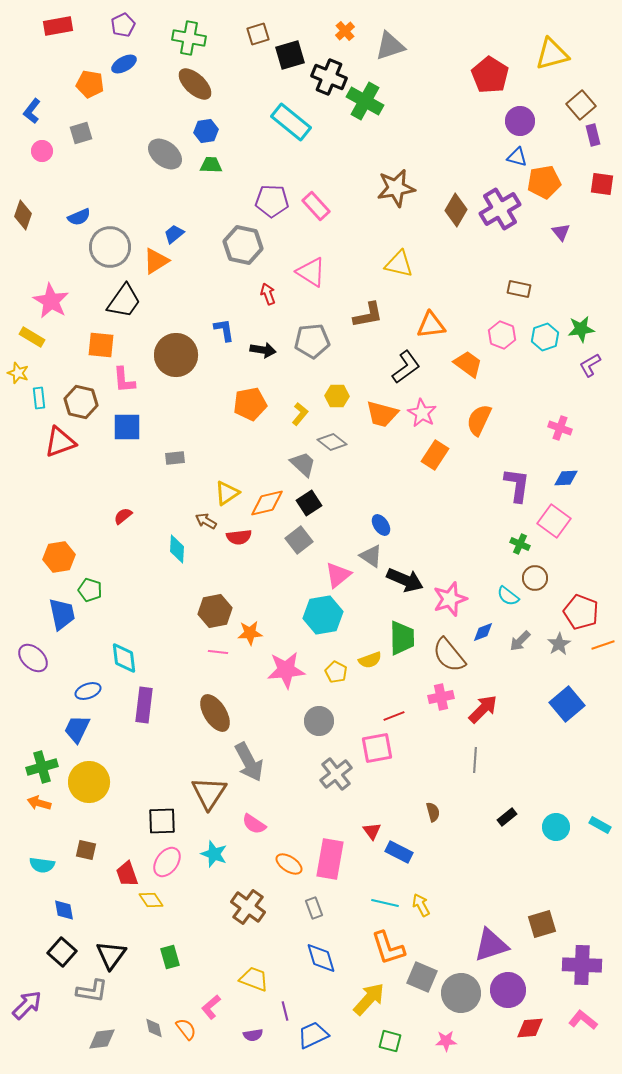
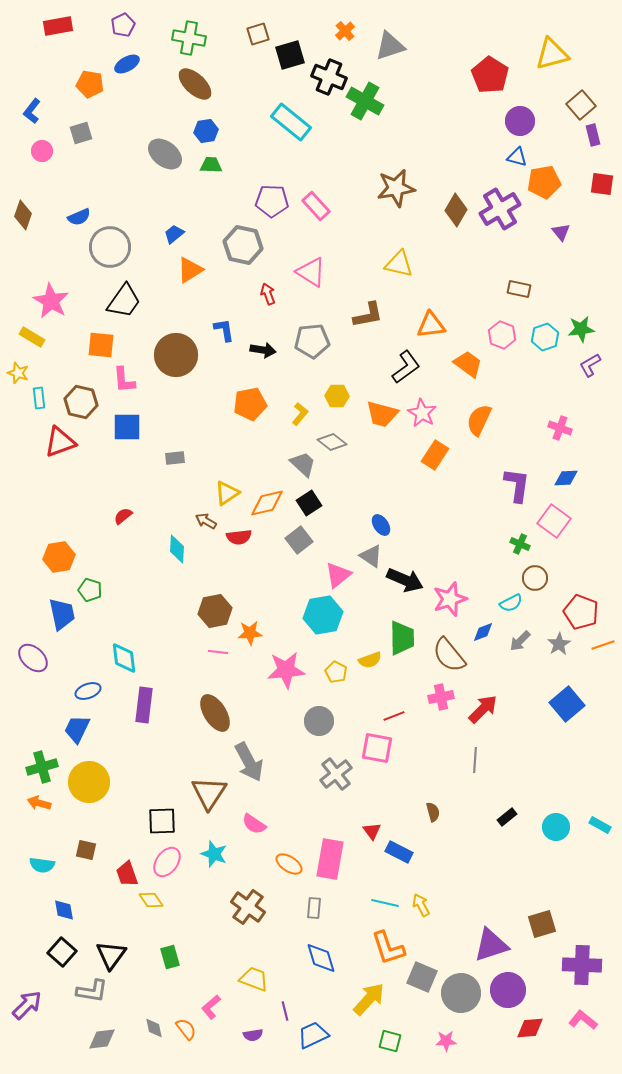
blue ellipse at (124, 64): moved 3 px right
orange triangle at (156, 261): moved 34 px right, 9 px down
cyan semicircle at (508, 596): moved 3 px right, 7 px down; rotated 65 degrees counterclockwise
pink square at (377, 748): rotated 20 degrees clockwise
gray rectangle at (314, 908): rotated 25 degrees clockwise
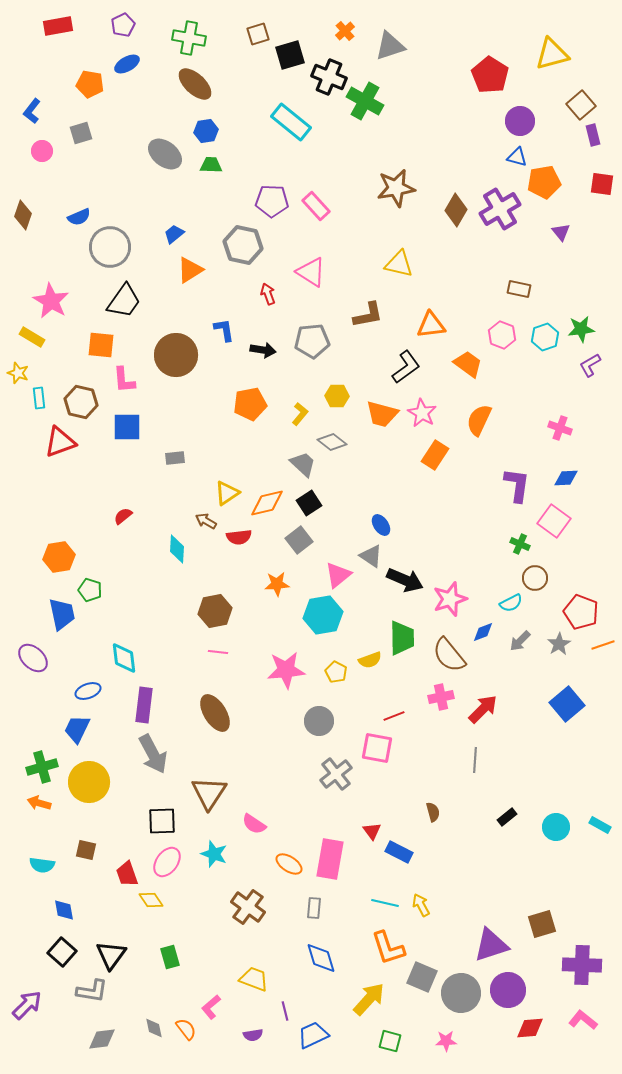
orange star at (250, 633): moved 27 px right, 49 px up
gray arrow at (249, 762): moved 96 px left, 8 px up
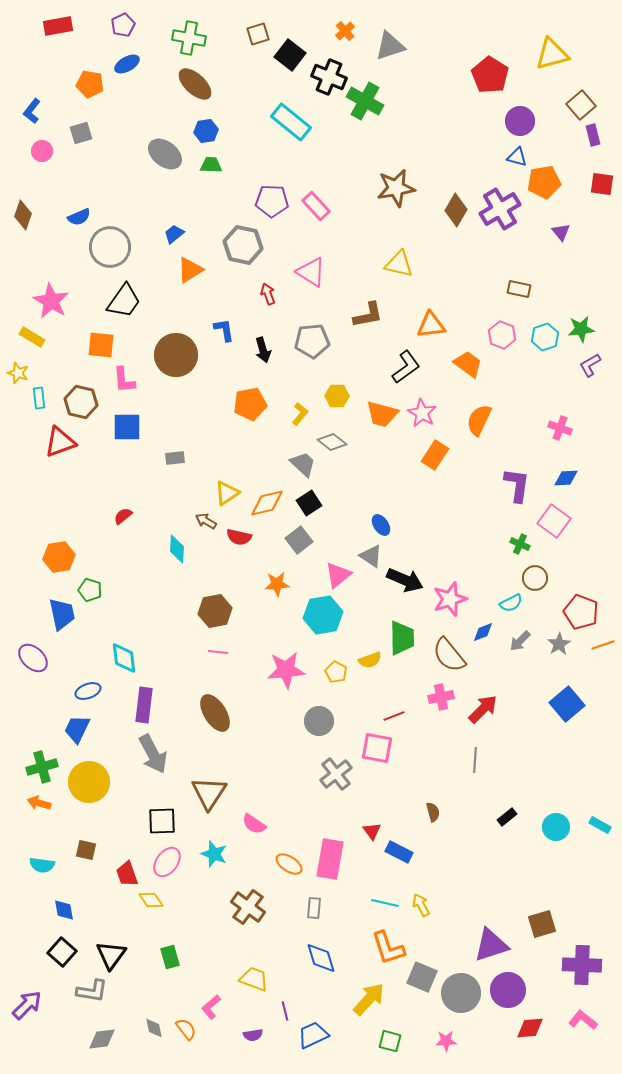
black square at (290, 55): rotated 36 degrees counterclockwise
black arrow at (263, 350): rotated 65 degrees clockwise
red semicircle at (239, 537): rotated 20 degrees clockwise
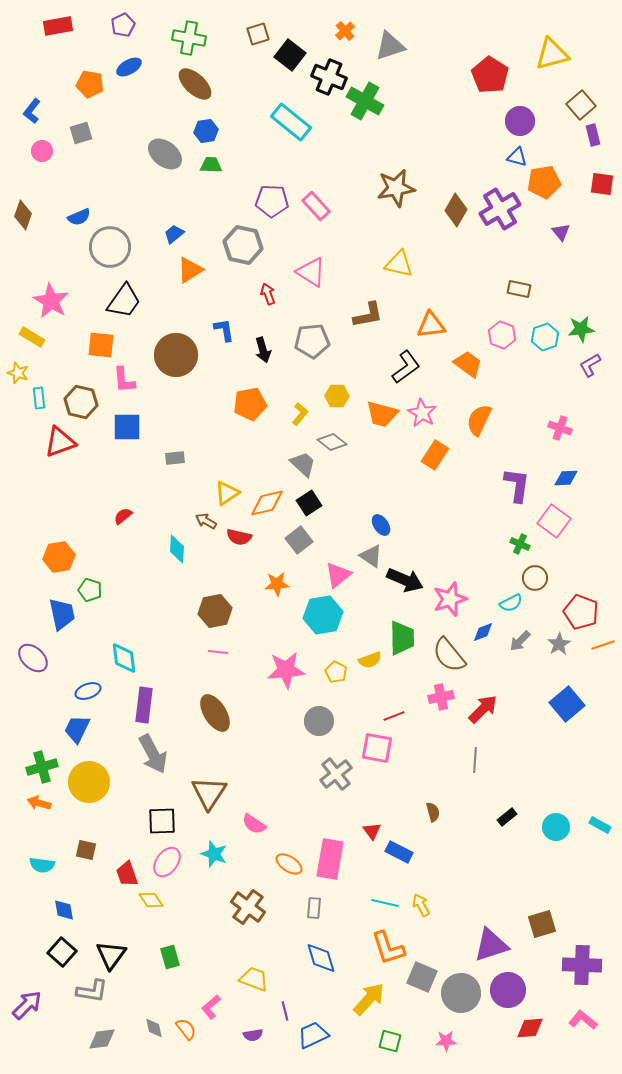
blue ellipse at (127, 64): moved 2 px right, 3 px down
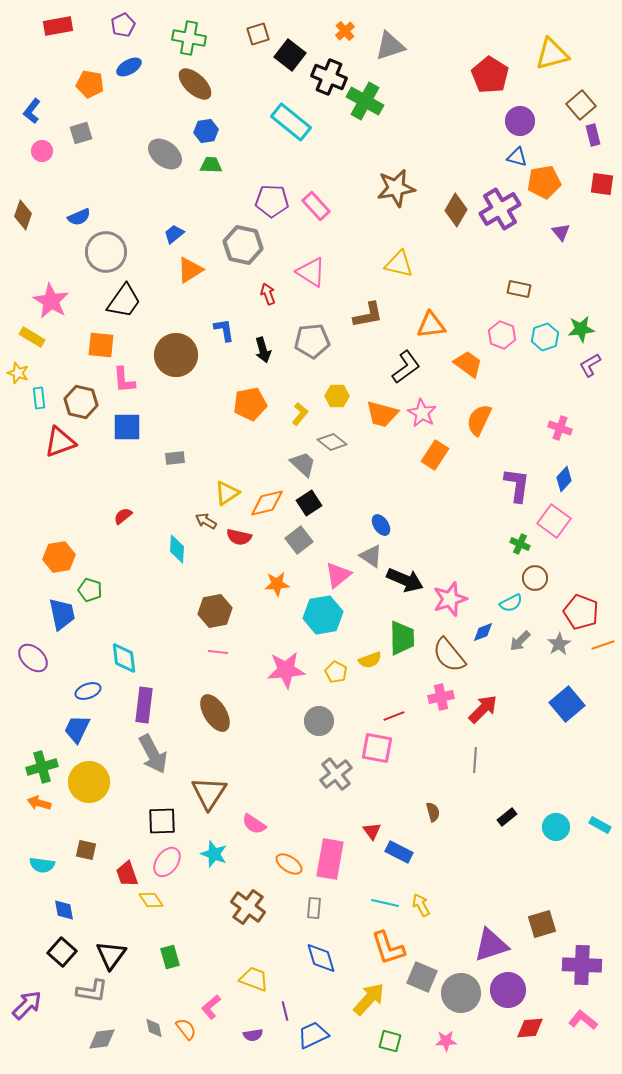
gray circle at (110, 247): moved 4 px left, 5 px down
blue diamond at (566, 478): moved 2 px left, 1 px down; rotated 45 degrees counterclockwise
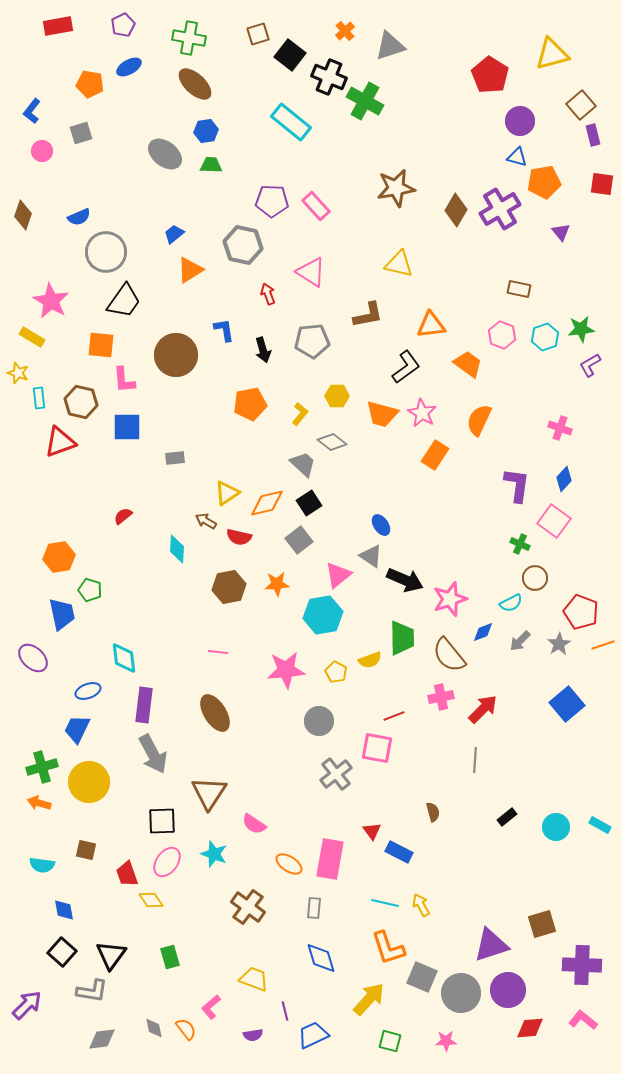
brown hexagon at (215, 611): moved 14 px right, 24 px up
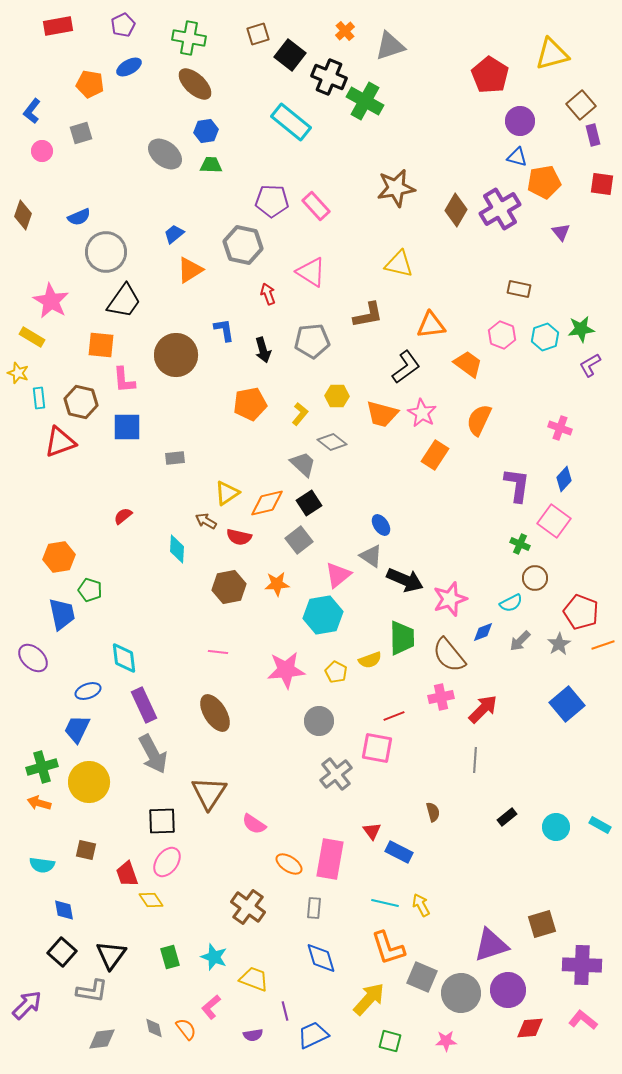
purple rectangle at (144, 705): rotated 32 degrees counterclockwise
cyan star at (214, 854): moved 103 px down
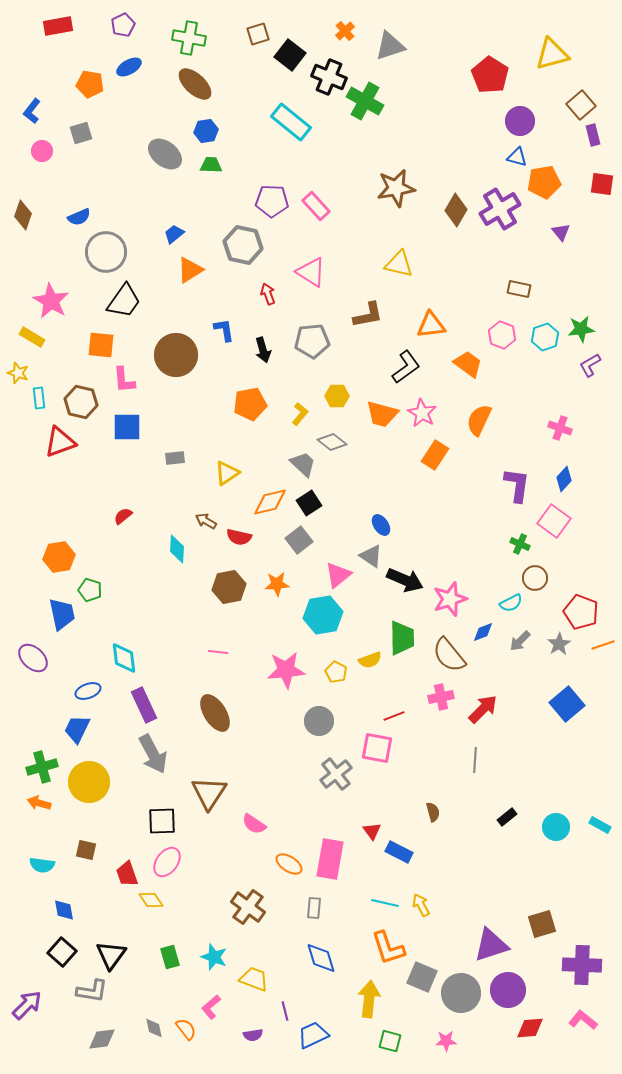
yellow triangle at (227, 493): moved 20 px up
orange diamond at (267, 503): moved 3 px right, 1 px up
yellow arrow at (369, 999): rotated 36 degrees counterclockwise
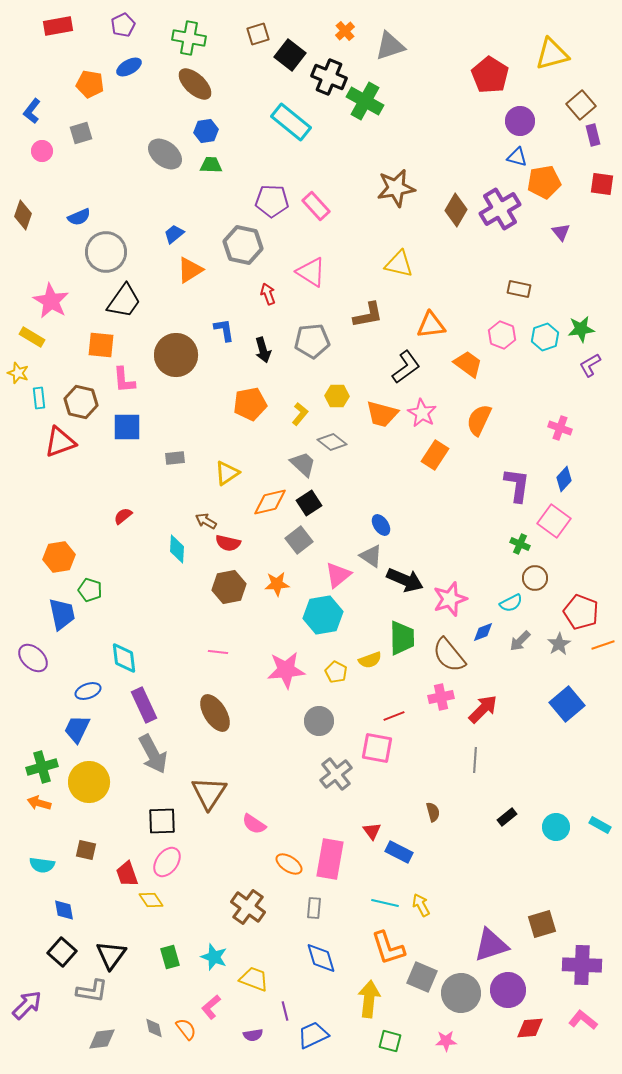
red semicircle at (239, 537): moved 11 px left, 6 px down
